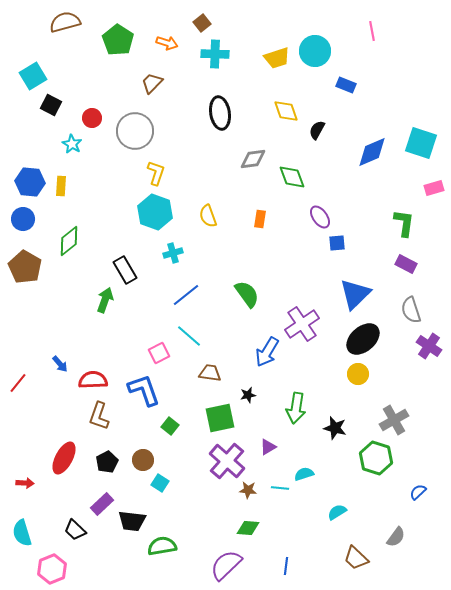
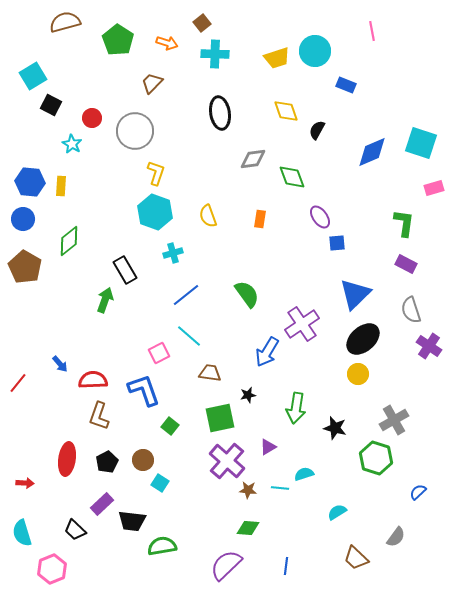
red ellipse at (64, 458): moved 3 px right, 1 px down; rotated 20 degrees counterclockwise
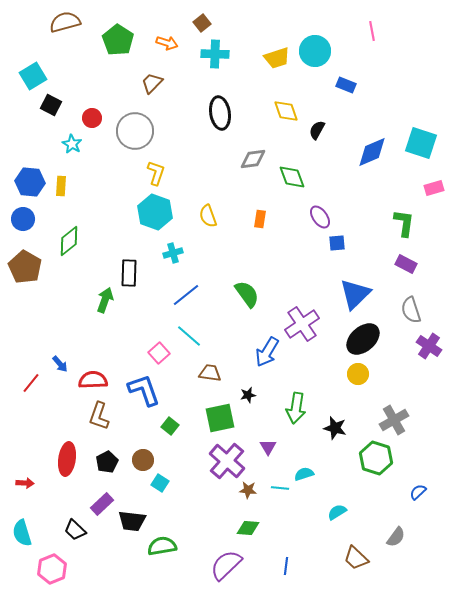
black rectangle at (125, 270): moved 4 px right, 3 px down; rotated 32 degrees clockwise
pink square at (159, 353): rotated 15 degrees counterclockwise
red line at (18, 383): moved 13 px right
purple triangle at (268, 447): rotated 30 degrees counterclockwise
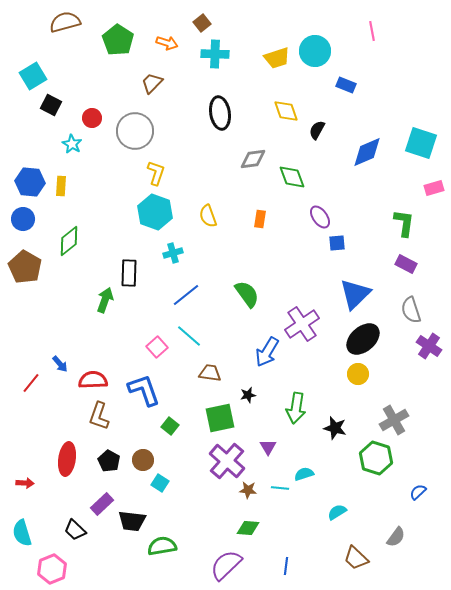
blue diamond at (372, 152): moved 5 px left
pink square at (159, 353): moved 2 px left, 6 px up
black pentagon at (107, 462): moved 2 px right, 1 px up; rotated 15 degrees counterclockwise
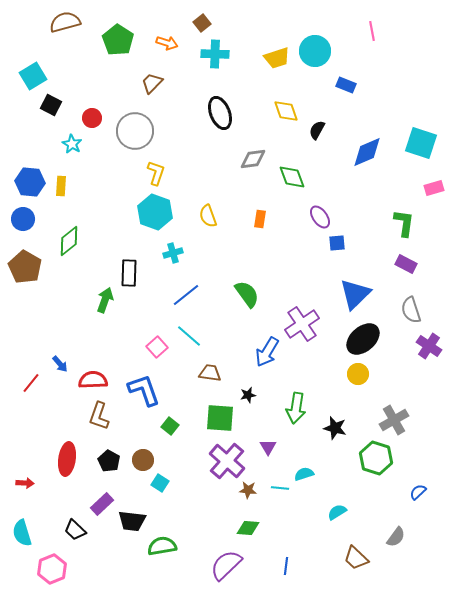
black ellipse at (220, 113): rotated 12 degrees counterclockwise
green square at (220, 418): rotated 16 degrees clockwise
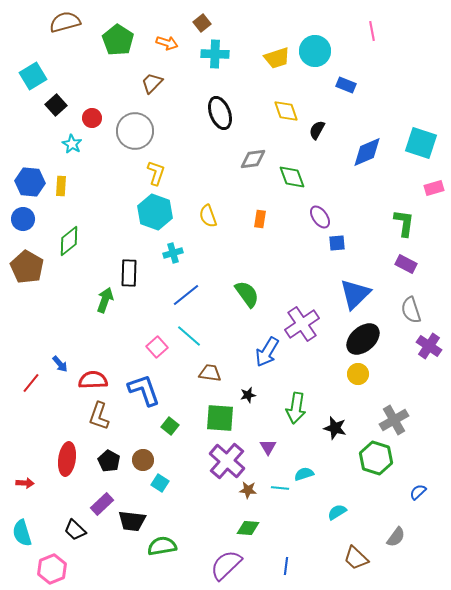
black square at (51, 105): moved 5 px right; rotated 20 degrees clockwise
brown pentagon at (25, 267): moved 2 px right
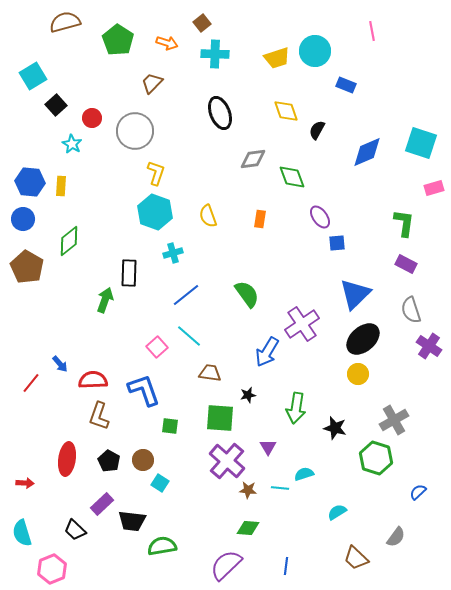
green square at (170, 426): rotated 30 degrees counterclockwise
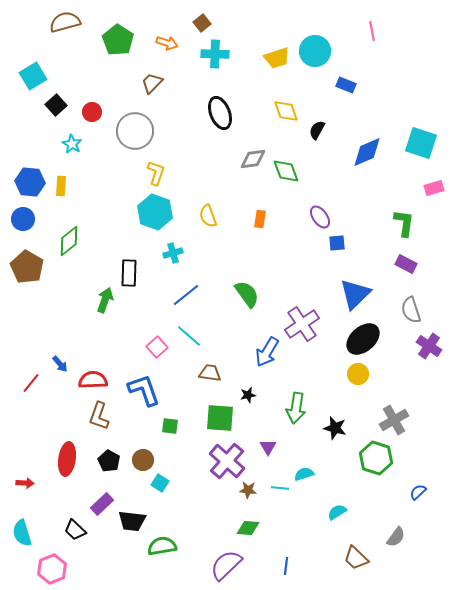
red circle at (92, 118): moved 6 px up
green diamond at (292, 177): moved 6 px left, 6 px up
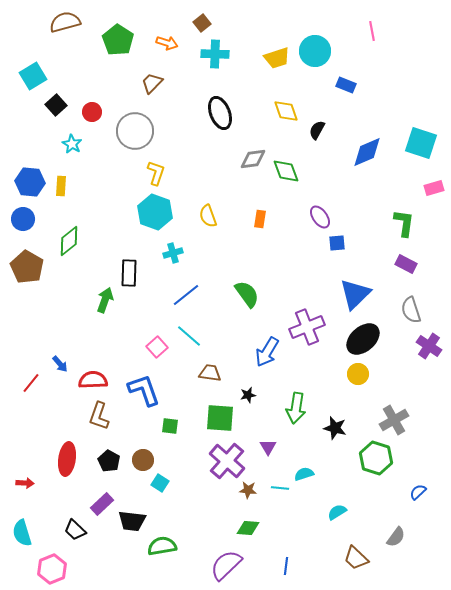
purple cross at (302, 324): moved 5 px right, 3 px down; rotated 12 degrees clockwise
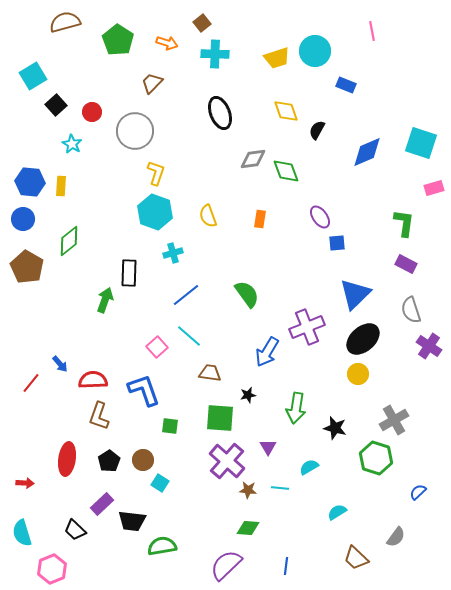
black pentagon at (109, 461): rotated 10 degrees clockwise
cyan semicircle at (304, 474): moved 5 px right, 7 px up; rotated 12 degrees counterclockwise
